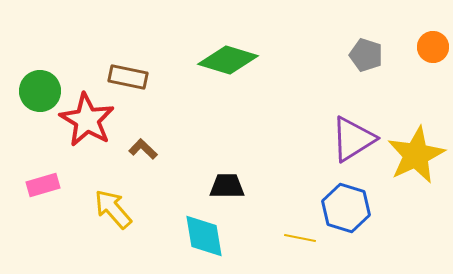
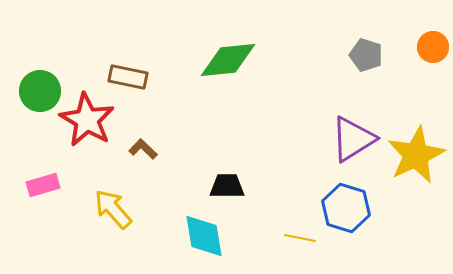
green diamond: rotated 22 degrees counterclockwise
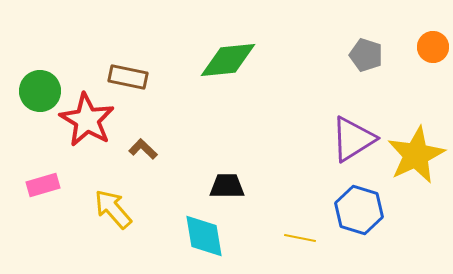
blue hexagon: moved 13 px right, 2 px down
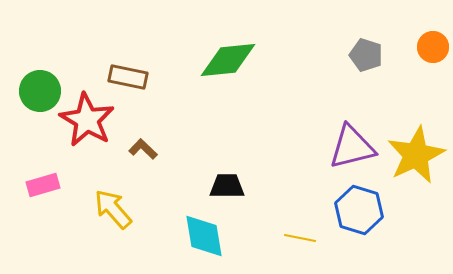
purple triangle: moved 1 px left, 8 px down; rotated 18 degrees clockwise
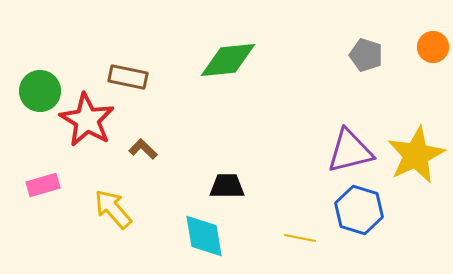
purple triangle: moved 2 px left, 4 px down
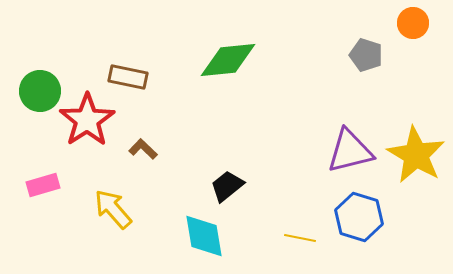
orange circle: moved 20 px left, 24 px up
red star: rotated 8 degrees clockwise
yellow star: rotated 16 degrees counterclockwise
black trapezoid: rotated 39 degrees counterclockwise
blue hexagon: moved 7 px down
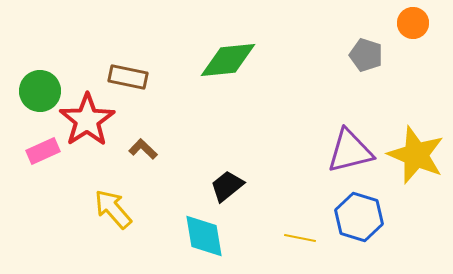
yellow star: rotated 8 degrees counterclockwise
pink rectangle: moved 34 px up; rotated 8 degrees counterclockwise
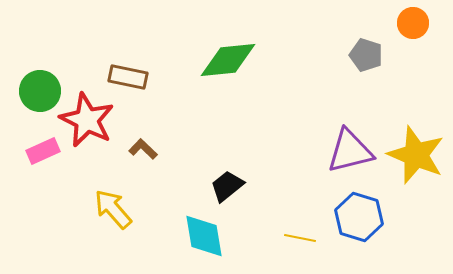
red star: rotated 12 degrees counterclockwise
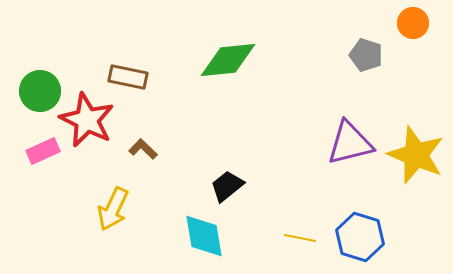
purple triangle: moved 8 px up
yellow arrow: rotated 114 degrees counterclockwise
blue hexagon: moved 1 px right, 20 px down
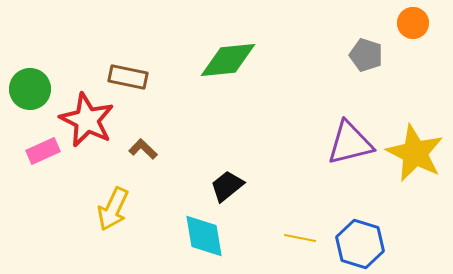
green circle: moved 10 px left, 2 px up
yellow star: moved 1 px left, 2 px up; rotated 4 degrees clockwise
blue hexagon: moved 7 px down
